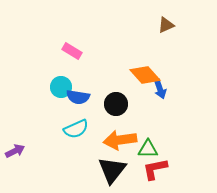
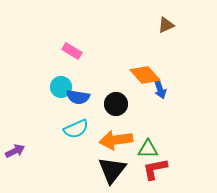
orange arrow: moved 4 px left
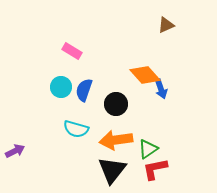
blue arrow: moved 1 px right
blue semicircle: moved 6 px right, 7 px up; rotated 100 degrees clockwise
cyan semicircle: rotated 40 degrees clockwise
green triangle: rotated 35 degrees counterclockwise
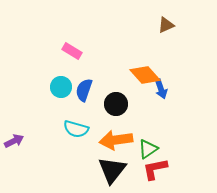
purple arrow: moved 1 px left, 10 px up
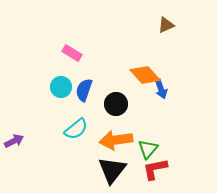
pink rectangle: moved 2 px down
cyan semicircle: rotated 55 degrees counterclockwise
green triangle: rotated 15 degrees counterclockwise
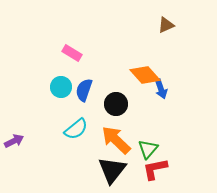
orange arrow: rotated 52 degrees clockwise
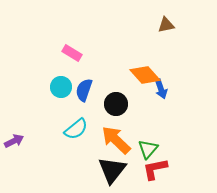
brown triangle: rotated 12 degrees clockwise
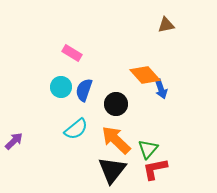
purple arrow: rotated 18 degrees counterclockwise
